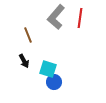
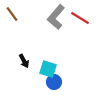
red line: rotated 66 degrees counterclockwise
brown line: moved 16 px left, 21 px up; rotated 14 degrees counterclockwise
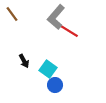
red line: moved 11 px left, 13 px down
cyan square: rotated 18 degrees clockwise
blue circle: moved 1 px right, 3 px down
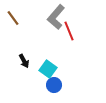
brown line: moved 1 px right, 4 px down
red line: rotated 36 degrees clockwise
blue circle: moved 1 px left
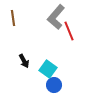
brown line: rotated 28 degrees clockwise
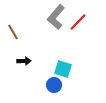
brown line: moved 14 px down; rotated 21 degrees counterclockwise
red line: moved 9 px right, 9 px up; rotated 66 degrees clockwise
black arrow: rotated 64 degrees counterclockwise
cyan square: moved 15 px right; rotated 18 degrees counterclockwise
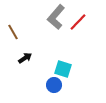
black arrow: moved 1 px right, 3 px up; rotated 32 degrees counterclockwise
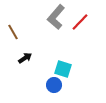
red line: moved 2 px right
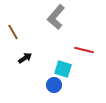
red line: moved 4 px right, 28 px down; rotated 60 degrees clockwise
